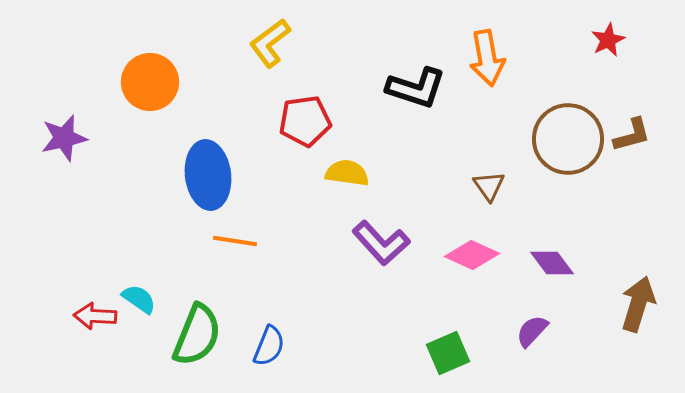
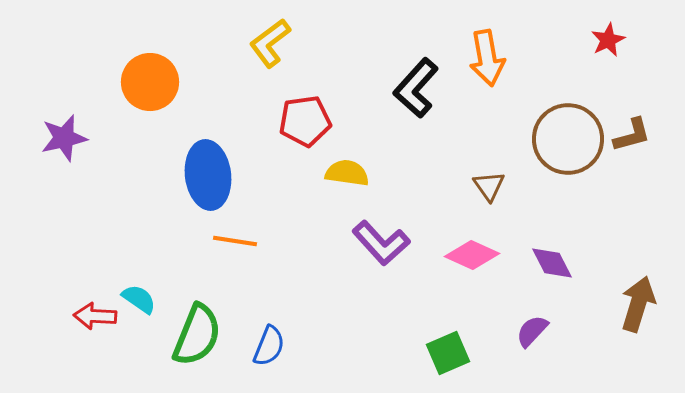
black L-shape: rotated 114 degrees clockwise
purple diamond: rotated 9 degrees clockwise
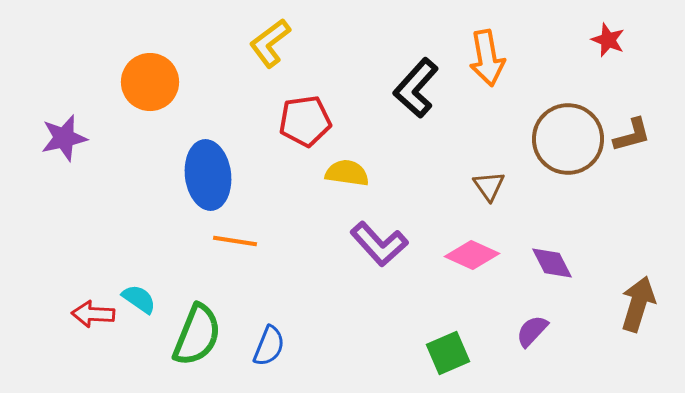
red star: rotated 24 degrees counterclockwise
purple L-shape: moved 2 px left, 1 px down
red arrow: moved 2 px left, 2 px up
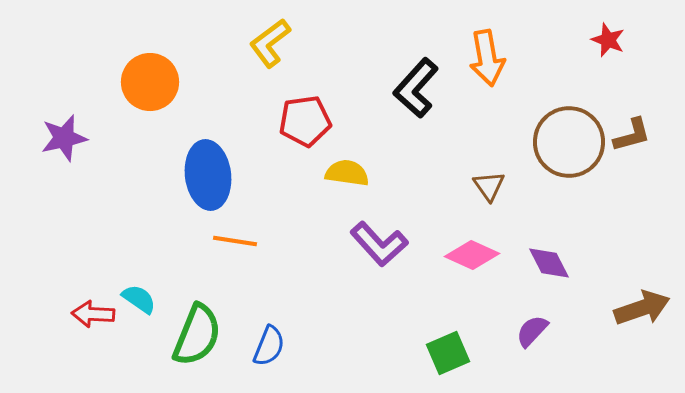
brown circle: moved 1 px right, 3 px down
purple diamond: moved 3 px left
brown arrow: moved 4 px right, 4 px down; rotated 54 degrees clockwise
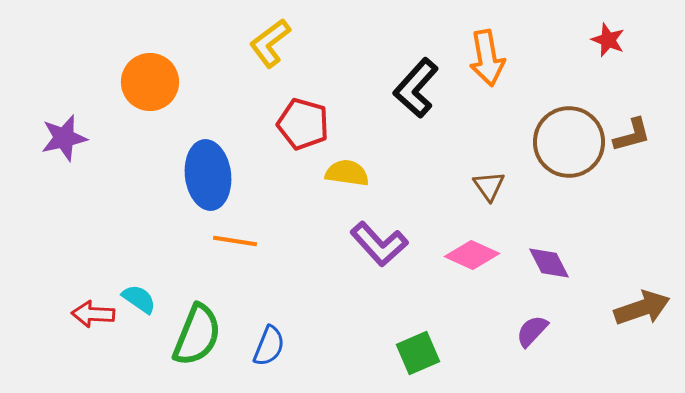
red pentagon: moved 2 px left, 3 px down; rotated 24 degrees clockwise
green square: moved 30 px left
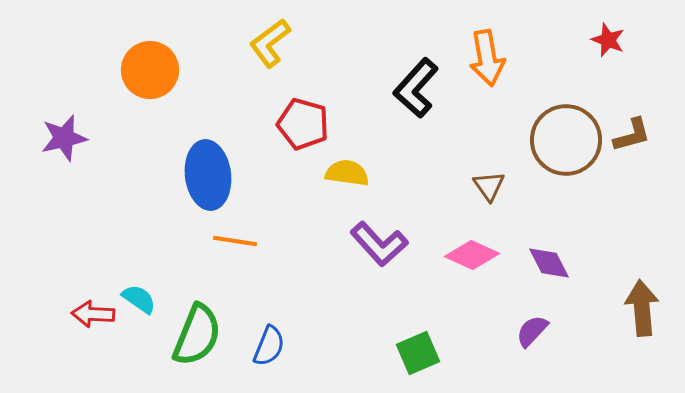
orange circle: moved 12 px up
brown circle: moved 3 px left, 2 px up
brown arrow: rotated 76 degrees counterclockwise
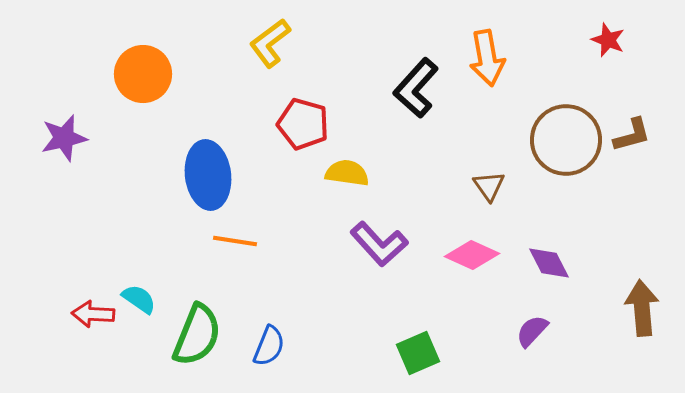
orange circle: moved 7 px left, 4 px down
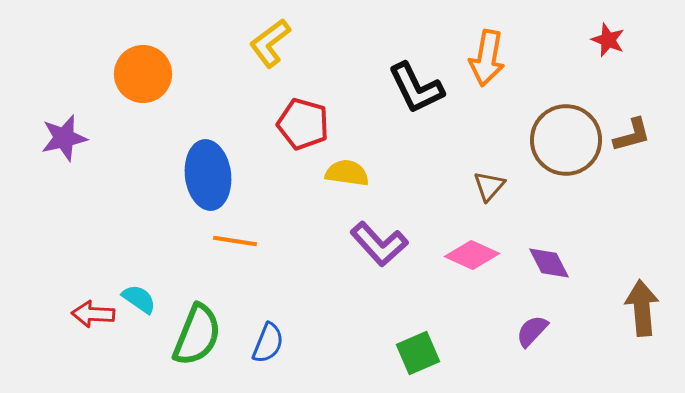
orange arrow: rotated 20 degrees clockwise
black L-shape: rotated 68 degrees counterclockwise
brown triangle: rotated 16 degrees clockwise
blue semicircle: moved 1 px left, 3 px up
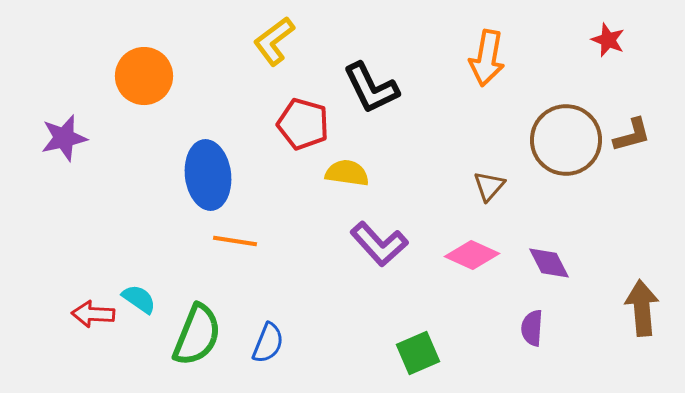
yellow L-shape: moved 4 px right, 2 px up
orange circle: moved 1 px right, 2 px down
black L-shape: moved 45 px left
purple semicircle: moved 3 px up; rotated 39 degrees counterclockwise
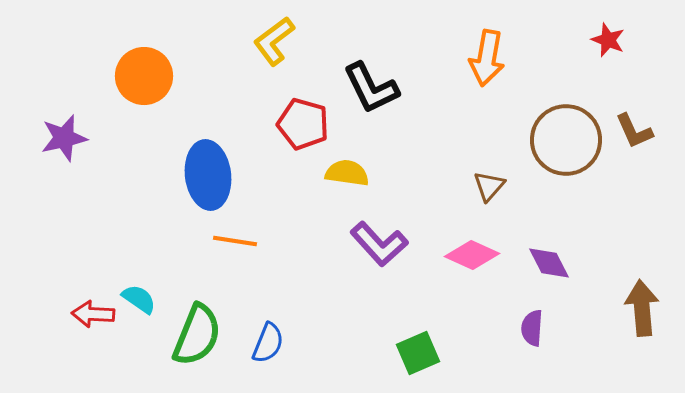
brown L-shape: moved 2 px right, 4 px up; rotated 81 degrees clockwise
